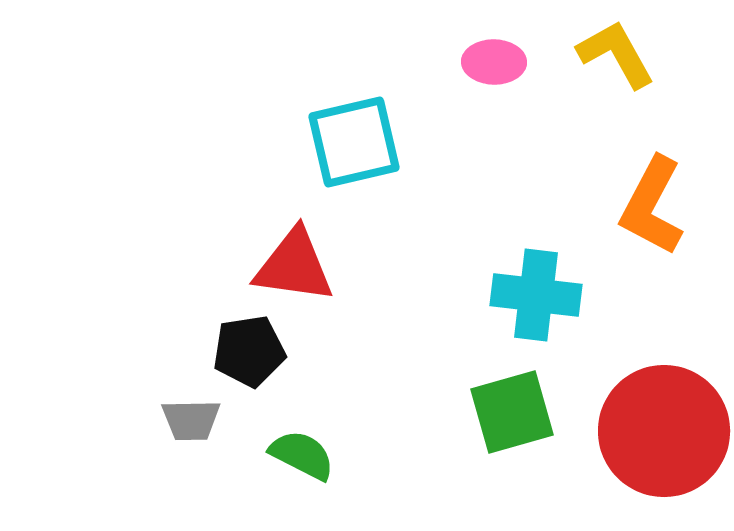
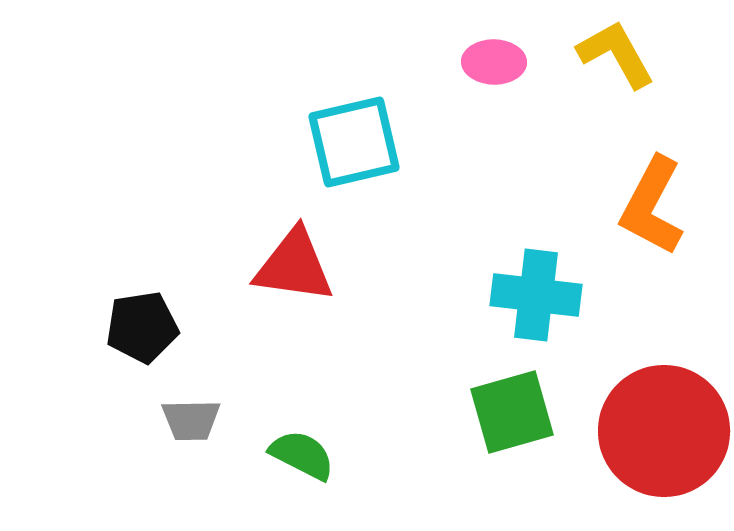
black pentagon: moved 107 px left, 24 px up
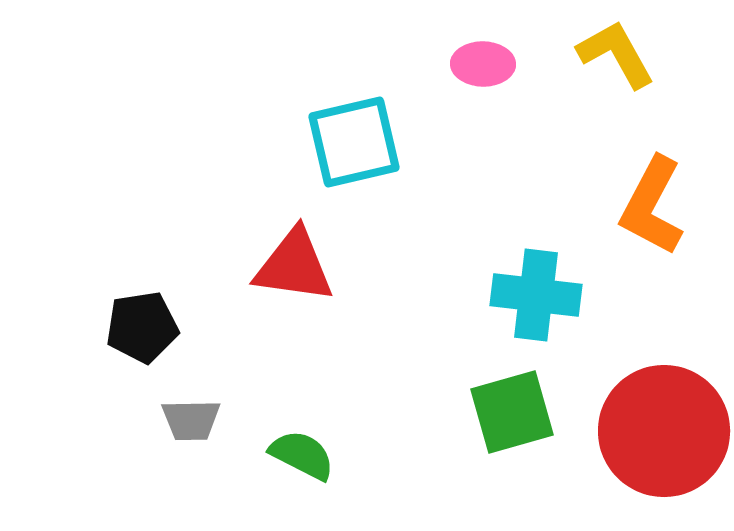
pink ellipse: moved 11 px left, 2 px down
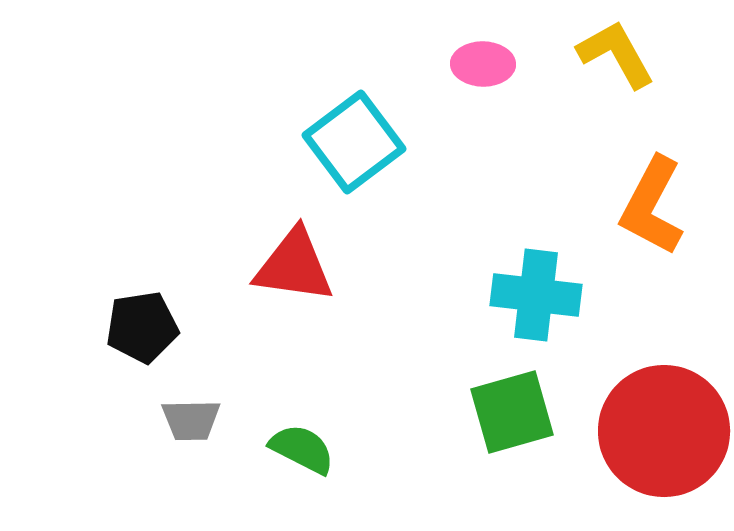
cyan square: rotated 24 degrees counterclockwise
green semicircle: moved 6 px up
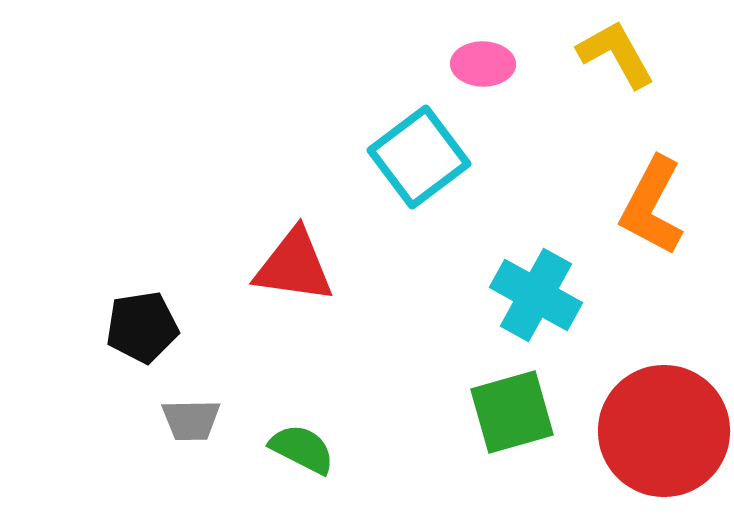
cyan square: moved 65 px right, 15 px down
cyan cross: rotated 22 degrees clockwise
